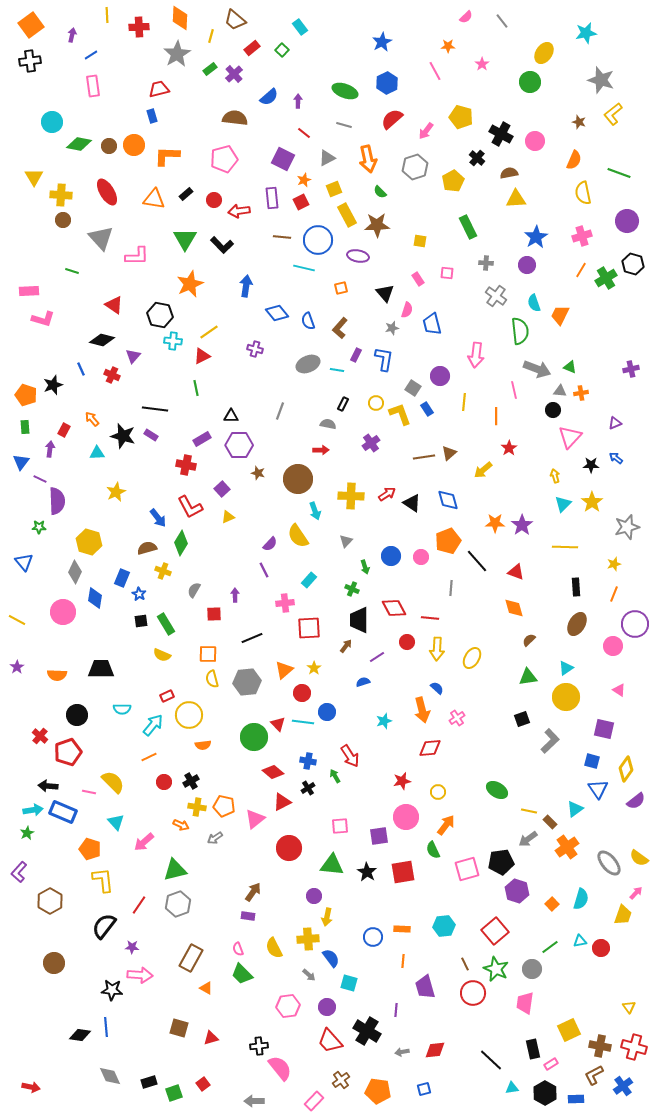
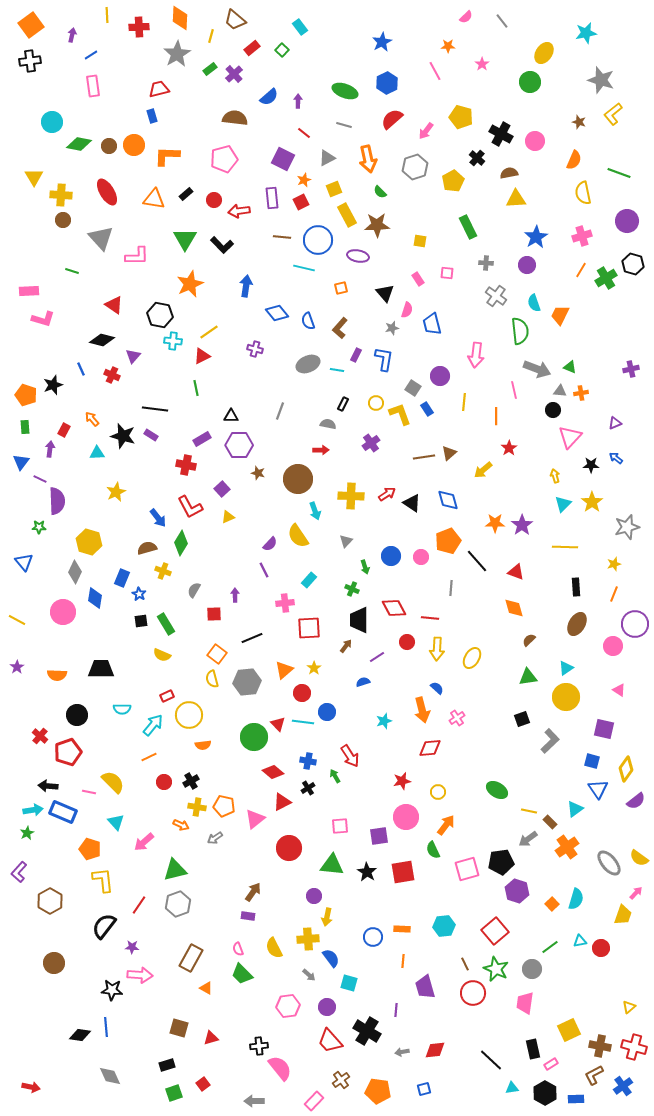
orange square at (208, 654): moved 9 px right; rotated 36 degrees clockwise
cyan semicircle at (581, 899): moved 5 px left
yellow triangle at (629, 1007): rotated 24 degrees clockwise
black rectangle at (149, 1082): moved 18 px right, 17 px up
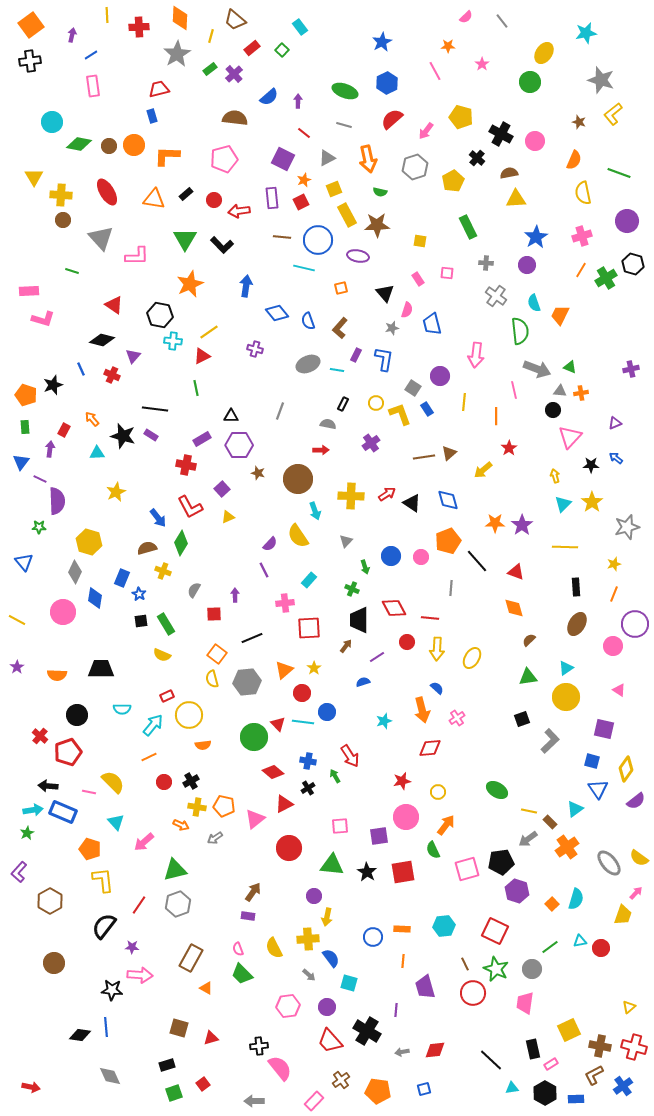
green semicircle at (380, 192): rotated 32 degrees counterclockwise
red triangle at (282, 802): moved 2 px right, 2 px down
red square at (495, 931): rotated 24 degrees counterclockwise
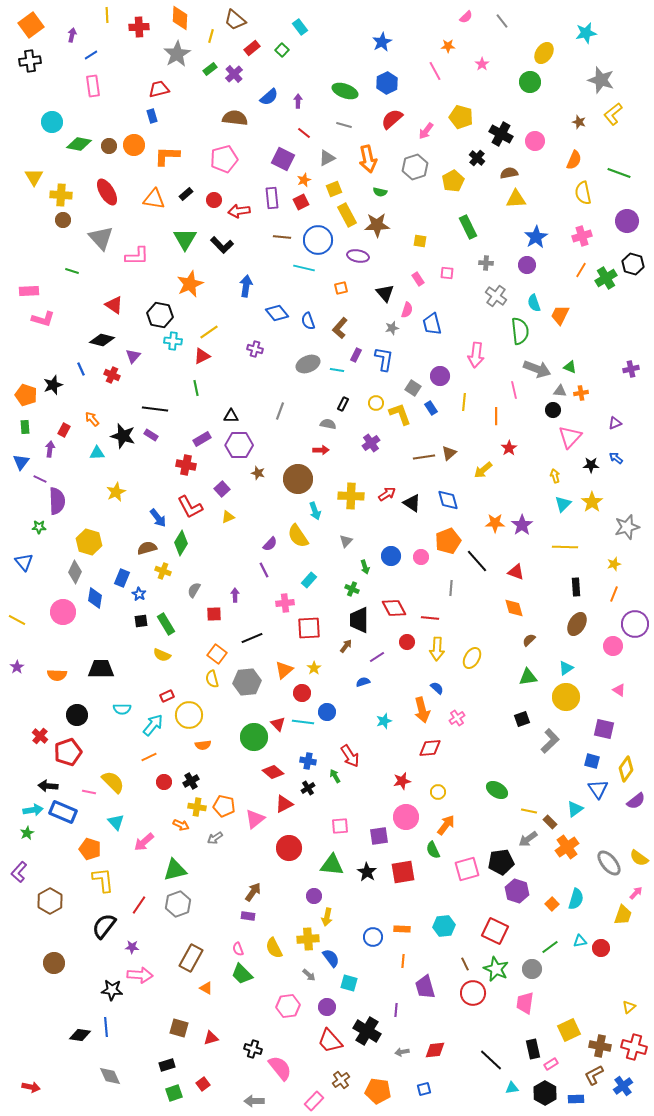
blue rectangle at (427, 409): moved 4 px right, 1 px up
black cross at (259, 1046): moved 6 px left, 3 px down; rotated 24 degrees clockwise
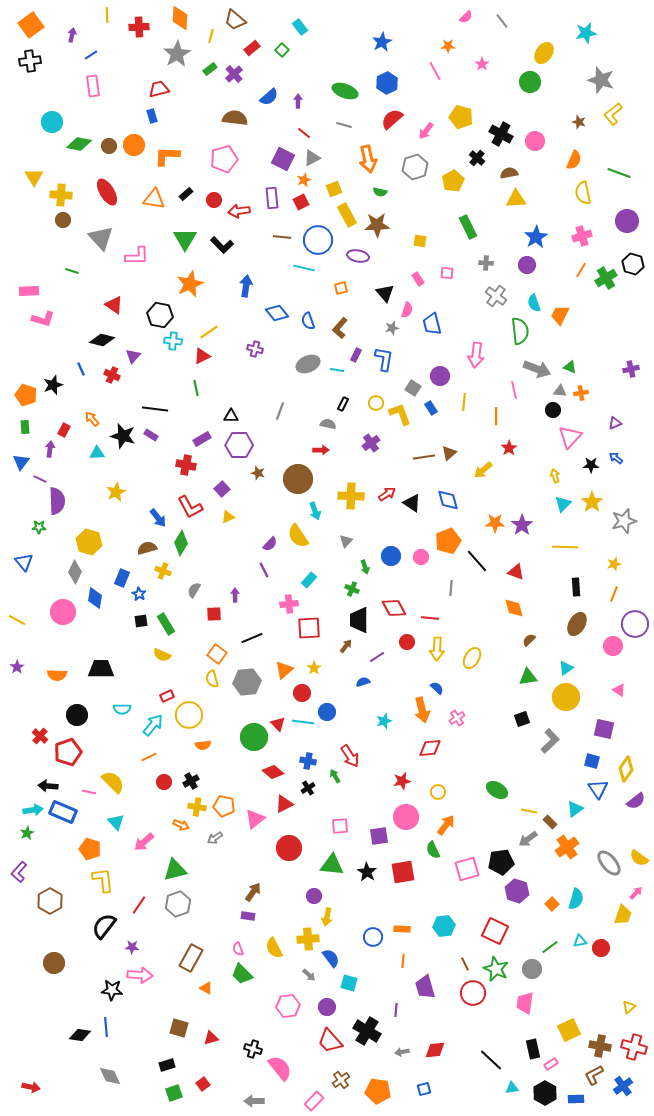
gray triangle at (327, 158): moved 15 px left
gray star at (627, 527): moved 3 px left, 6 px up
pink cross at (285, 603): moved 4 px right, 1 px down
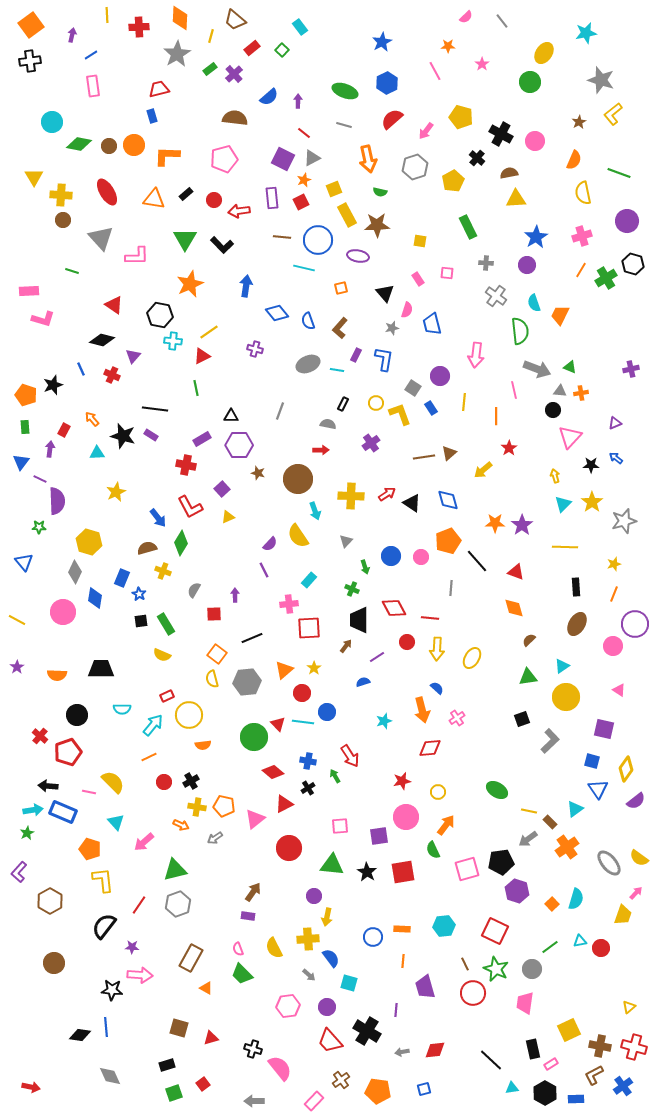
brown star at (579, 122): rotated 24 degrees clockwise
cyan triangle at (566, 668): moved 4 px left, 2 px up
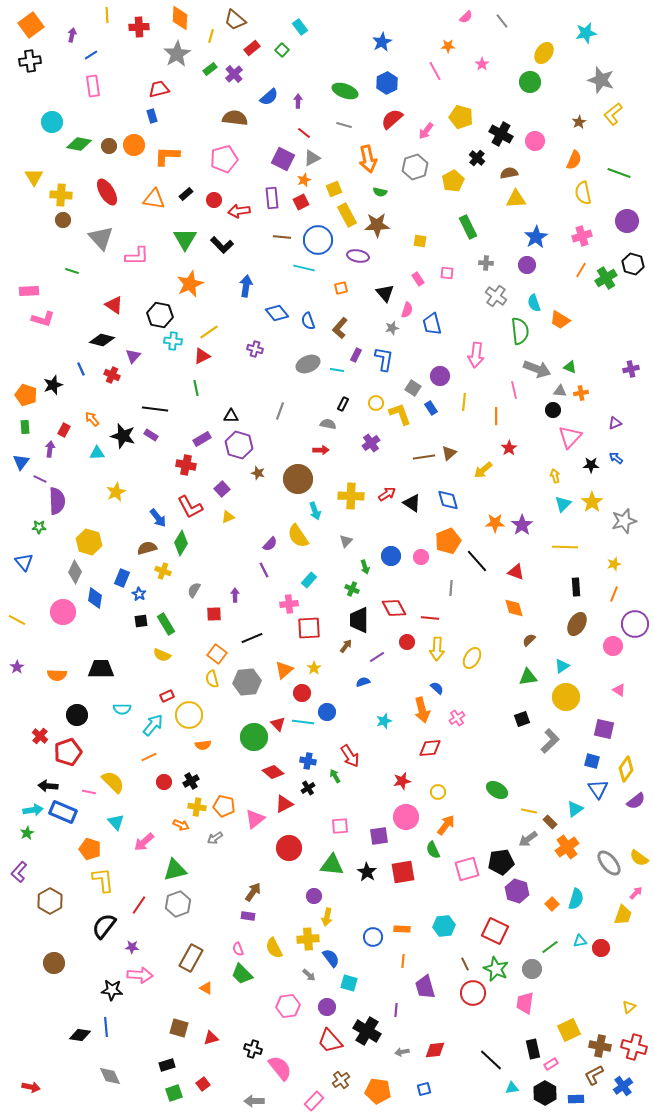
orange trapezoid at (560, 315): moved 5 px down; rotated 85 degrees counterclockwise
purple hexagon at (239, 445): rotated 16 degrees clockwise
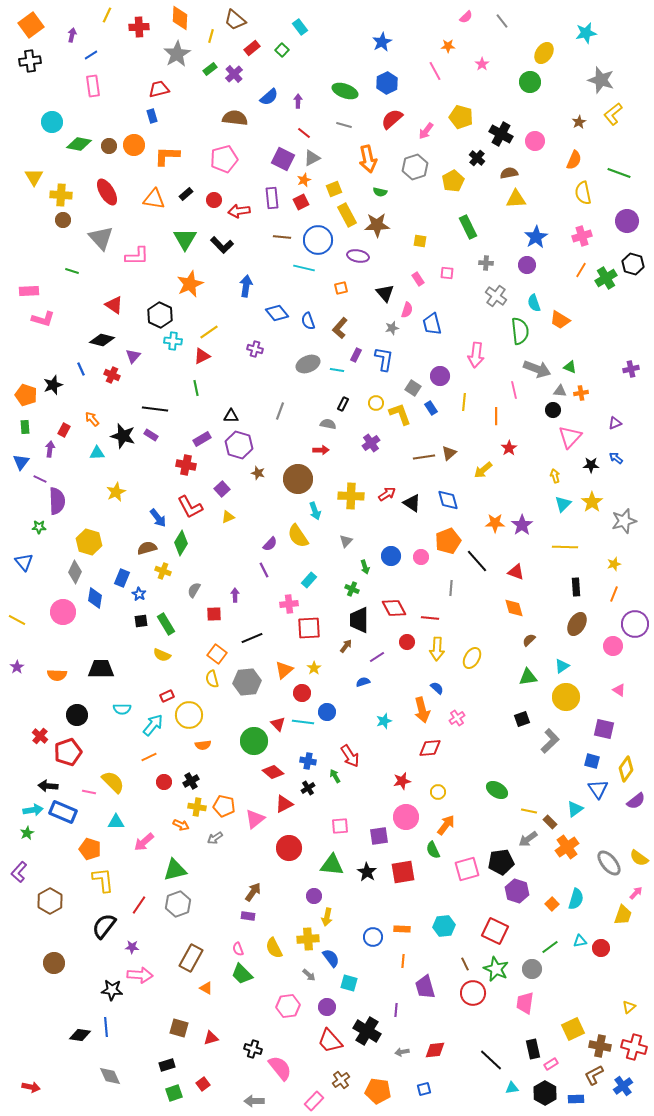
yellow line at (107, 15): rotated 28 degrees clockwise
black hexagon at (160, 315): rotated 15 degrees clockwise
green circle at (254, 737): moved 4 px down
cyan triangle at (116, 822): rotated 48 degrees counterclockwise
yellow square at (569, 1030): moved 4 px right, 1 px up
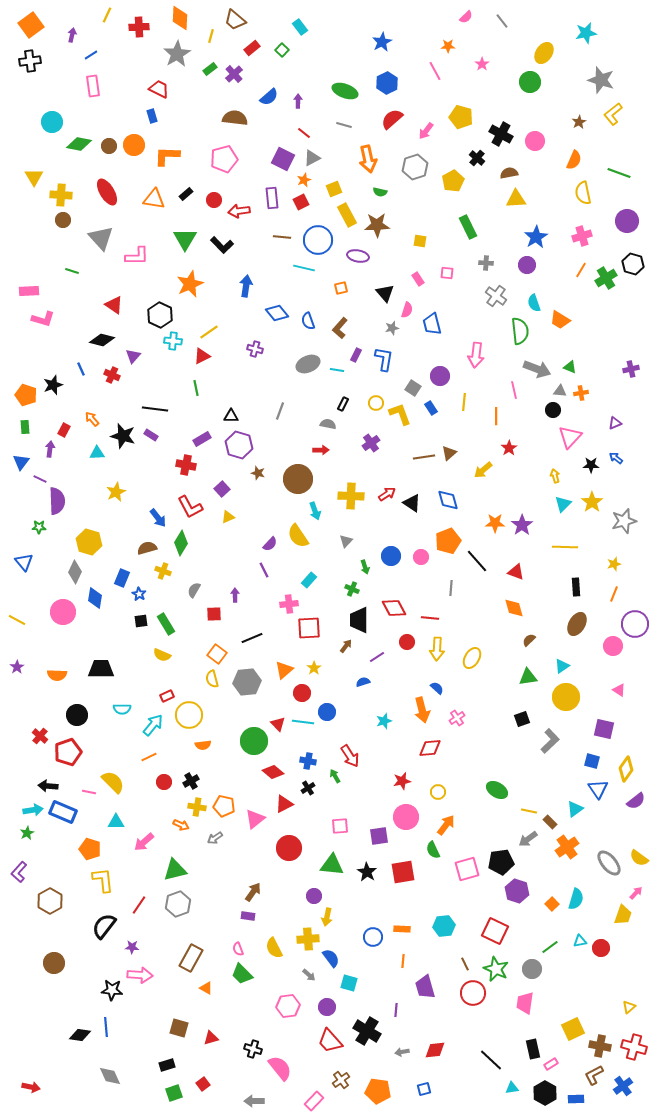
red trapezoid at (159, 89): rotated 40 degrees clockwise
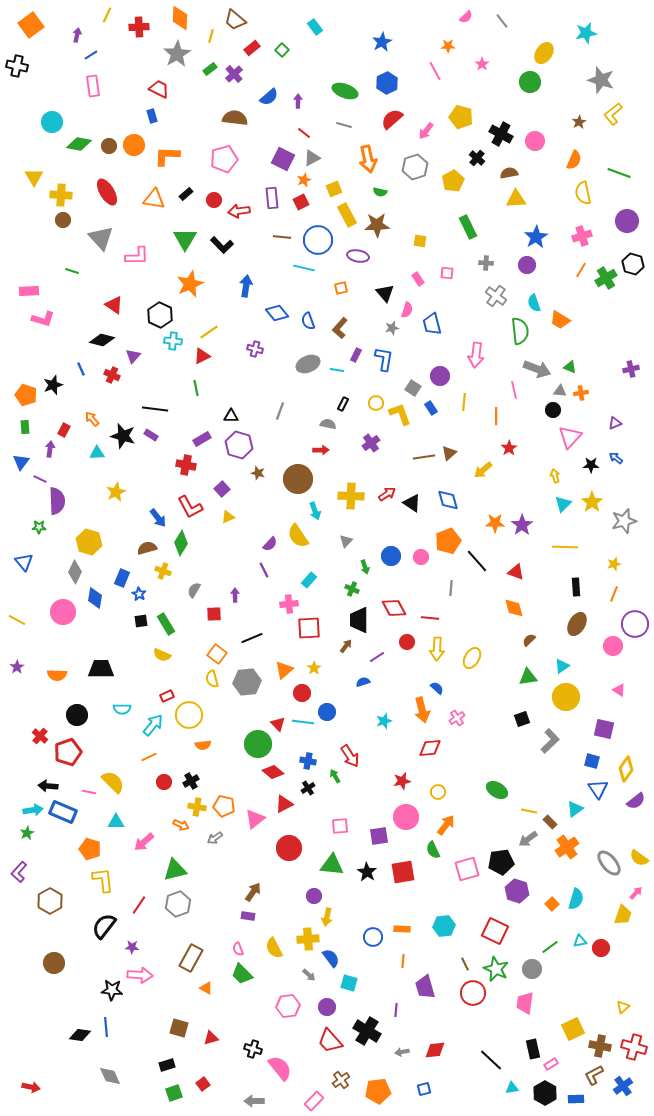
cyan rectangle at (300, 27): moved 15 px right
purple arrow at (72, 35): moved 5 px right
black cross at (30, 61): moved 13 px left, 5 px down; rotated 20 degrees clockwise
green circle at (254, 741): moved 4 px right, 3 px down
yellow triangle at (629, 1007): moved 6 px left
orange pentagon at (378, 1091): rotated 15 degrees counterclockwise
